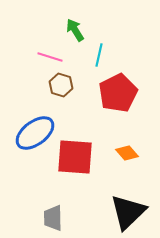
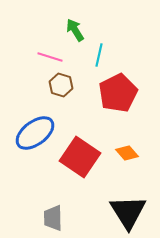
red square: moved 5 px right; rotated 30 degrees clockwise
black triangle: rotated 18 degrees counterclockwise
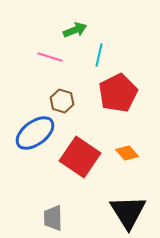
green arrow: rotated 100 degrees clockwise
brown hexagon: moved 1 px right, 16 px down
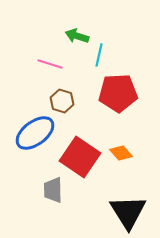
green arrow: moved 2 px right, 6 px down; rotated 140 degrees counterclockwise
pink line: moved 7 px down
red pentagon: rotated 24 degrees clockwise
orange diamond: moved 6 px left
gray trapezoid: moved 28 px up
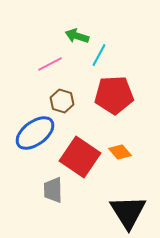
cyan line: rotated 15 degrees clockwise
pink line: rotated 45 degrees counterclockwise
red pentagon: moved 4 px left, 2 px down
orange diamond: moved 1 px left, 1 px up
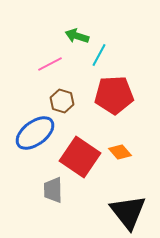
black triangle: rotated 6 degrees counterclockwise
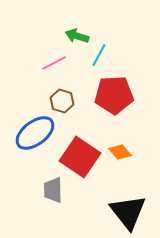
pink line: moved 4 px right, 1 px up
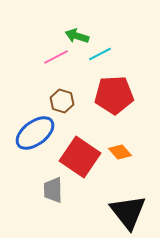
cyan line: moved 1 px right, 1 px up; rotated 35 degrees clockwise
pink line: moved 2 px right, 6 px up
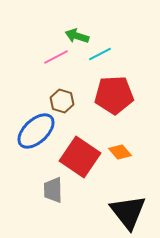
blue ellipse: moved 1 px right, 2 px up; rotated 6 degrees counterclockwise
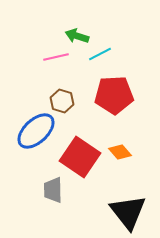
pink line: rotated 15 degrees clockwise
